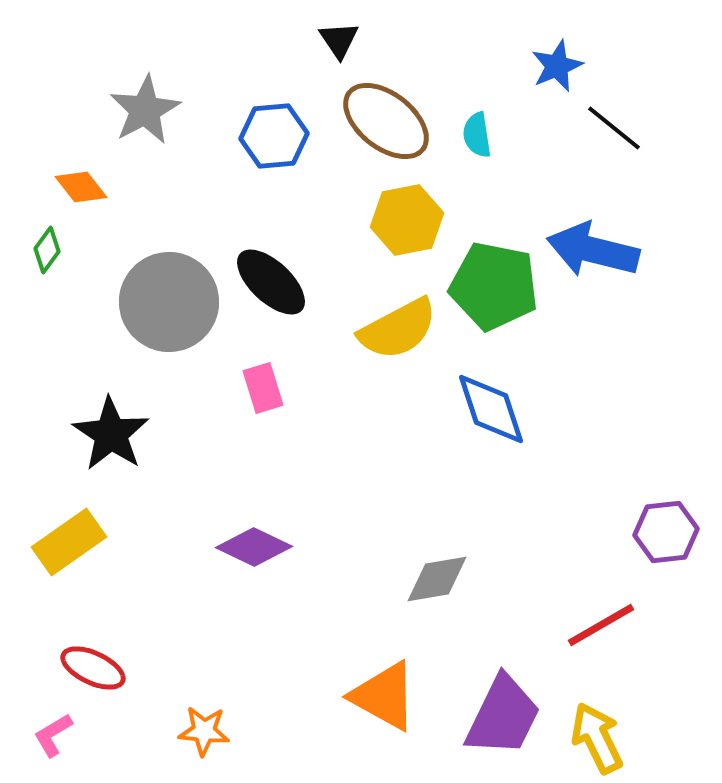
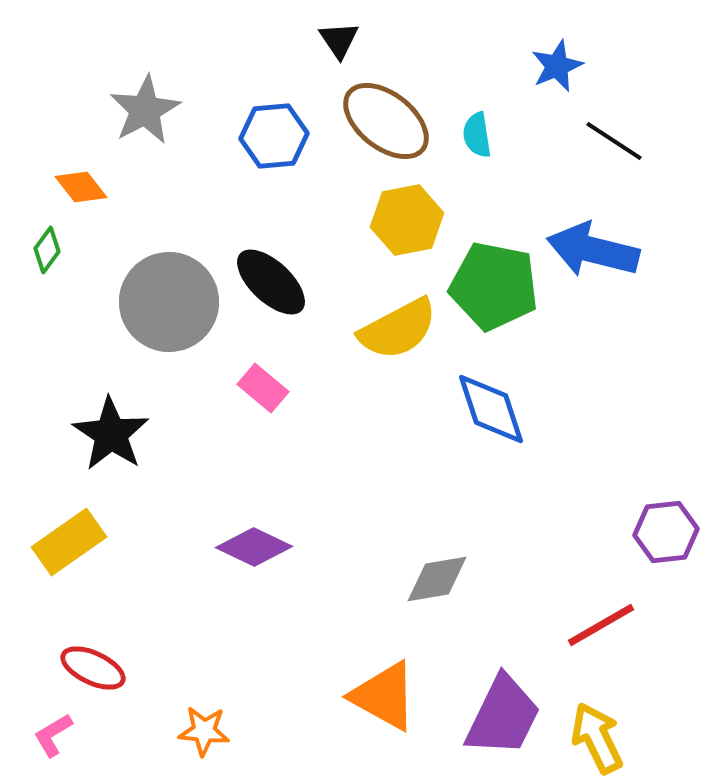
black line: moved 13 px down; rotated 6 degrees counterclockwise
pink rectangle: rotated 33 degrees counterclockwise
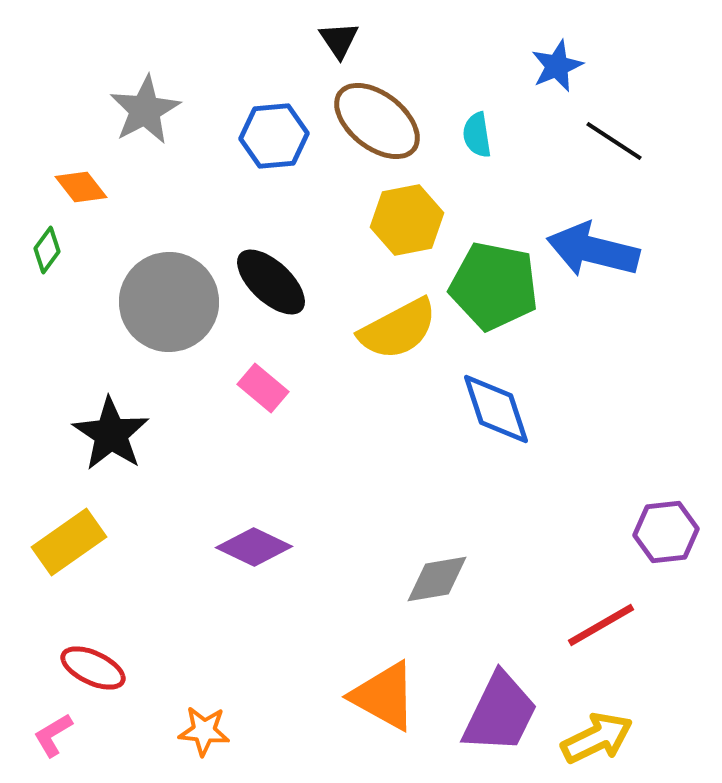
brown ellipse: moved 9 px left
blue diamond: moved 5 px right
purple trapezoid: moved 3 px left, 3 px up
yellow arrow: rotated 90 degrees clockwise
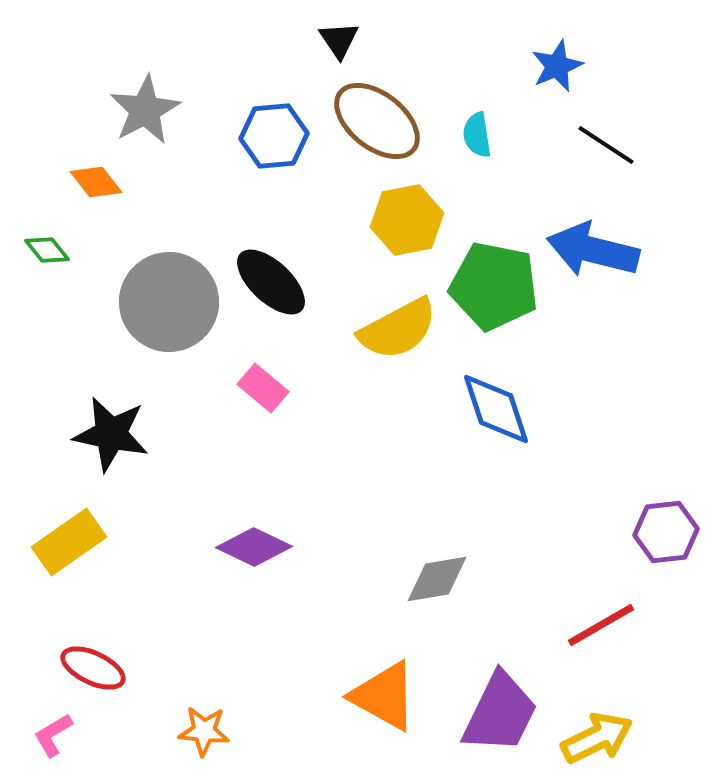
black line: moved 8 px left, 4 px down
orange diamond: moved 15 px right, 5 px up
green diamond: rotated 75 degrees counterclockwise
black star: rotated 22 degrees counterclockwise
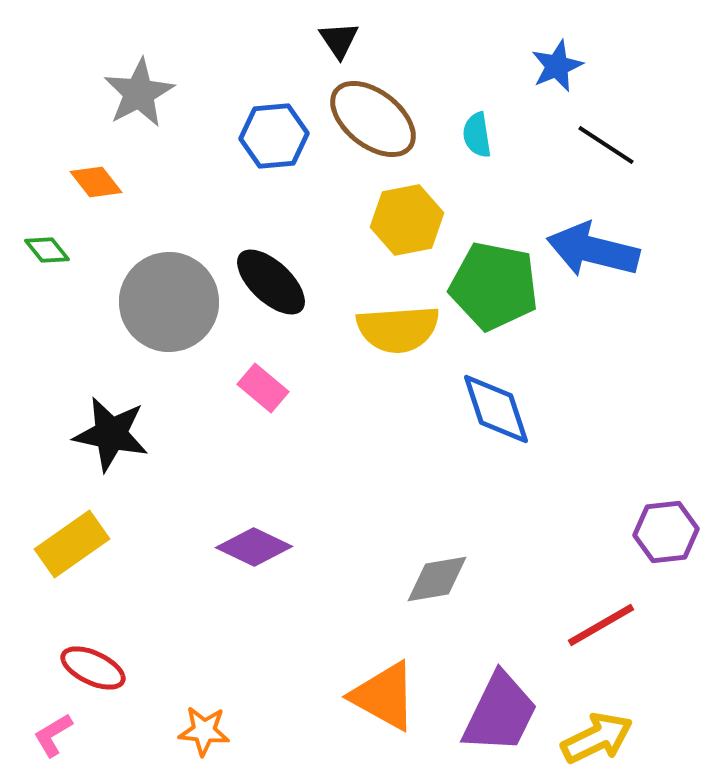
gray star: moved 6 px left, 17 px up
brown ellipse: moved 4 px left, 2 px up
yellow semicircle: rotated 24 degrees clockwise
yellow rectangle: moved 3 px right, 2 px down
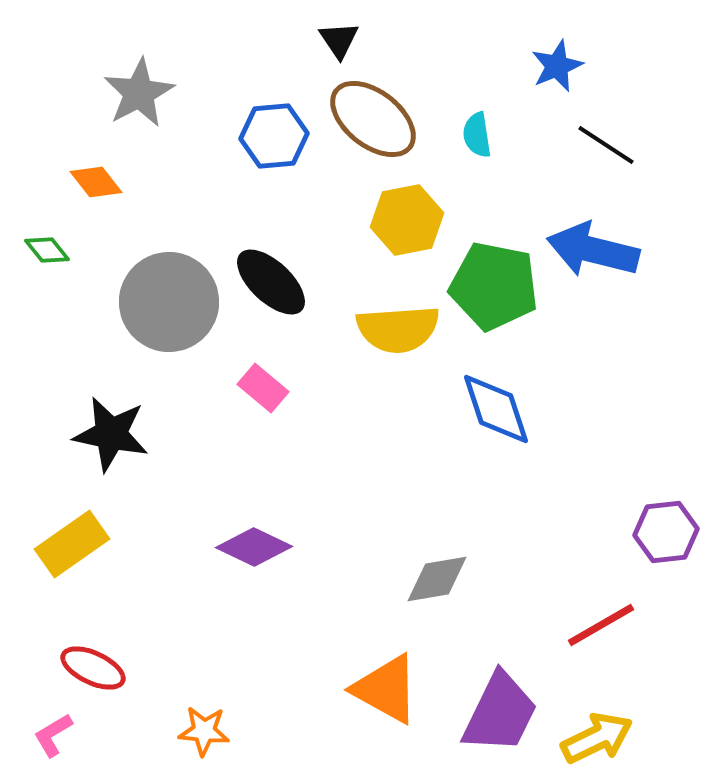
orange triangle: moved 2 px right, 7 px up
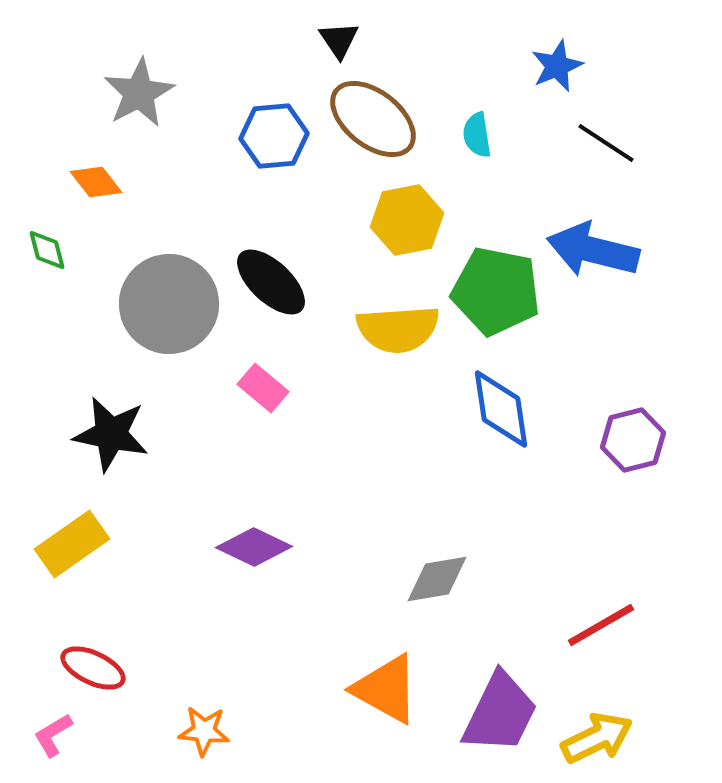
black line: moved 2 px up
green diamond: rotated 24 degrees clockwise
green pentagon: moved 2 px right, 5 px down
gray circle: moved 2 px down
blue diamond: moved 5 px right; rotated 10 degrees clockwise
purple hexagon: moved 33 px left, 92 px up; rotated 8 degrees counterclockwise
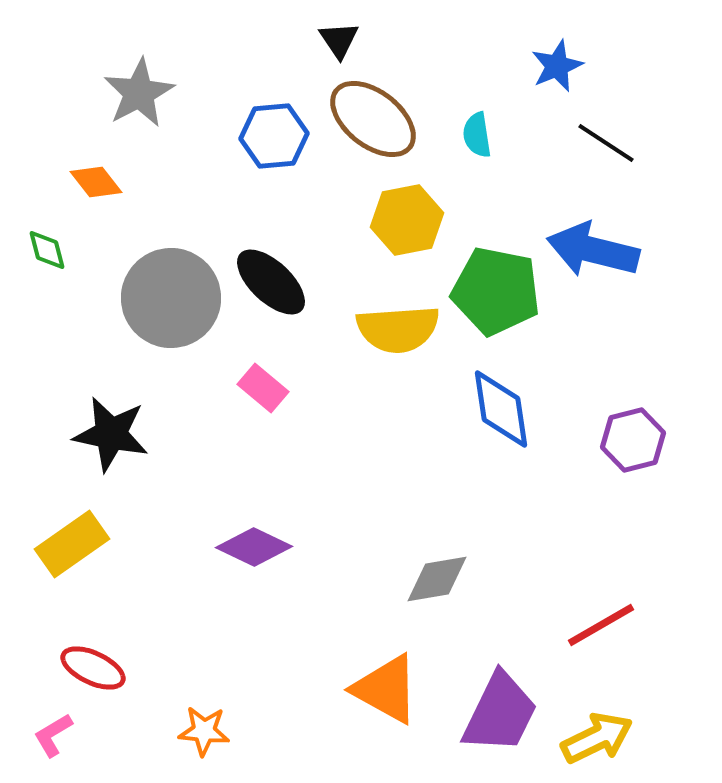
gray circle: moved 2 px right, 6 px up
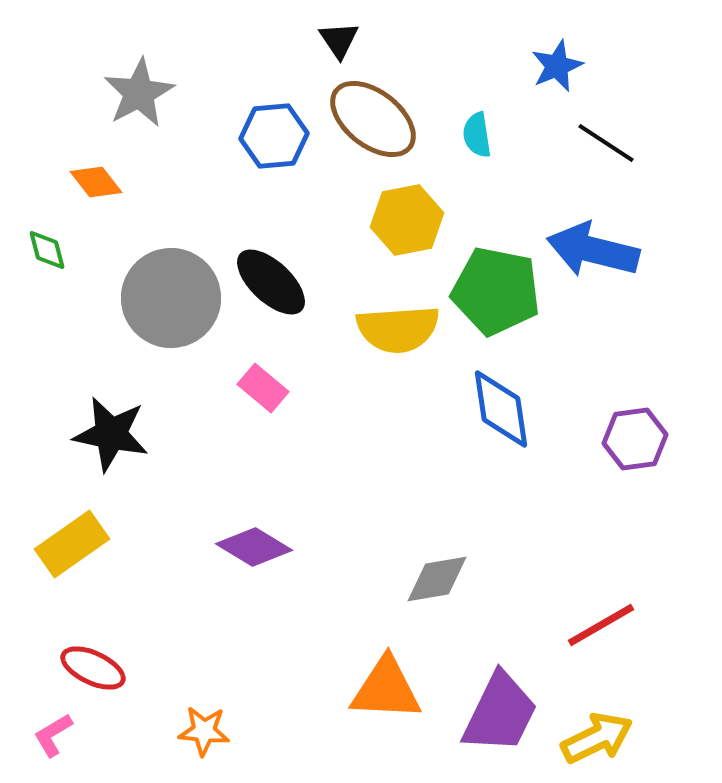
purple hexagon: moved 2 px right, 1 px up; rotated 6 degrees clockwise
purple diamond: rotated 6 degrees clockwise
orange triangle: rotated 26 degrees counterclockwise
